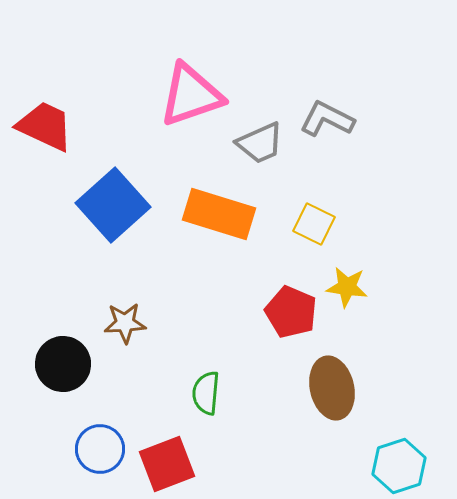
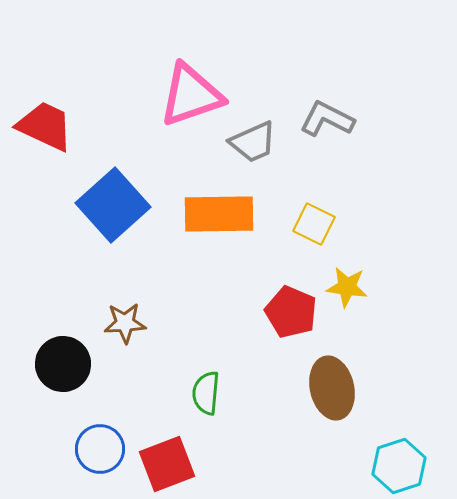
gray trapezoid: moved 7 px left, 1 px up
orange rectangle: rotated 18 degrees counterclockwise
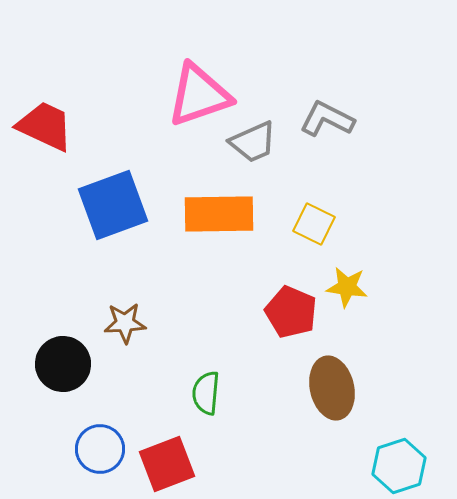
pink triangle: moved 8 px right
blue square: rotated 22 degrees clockwise
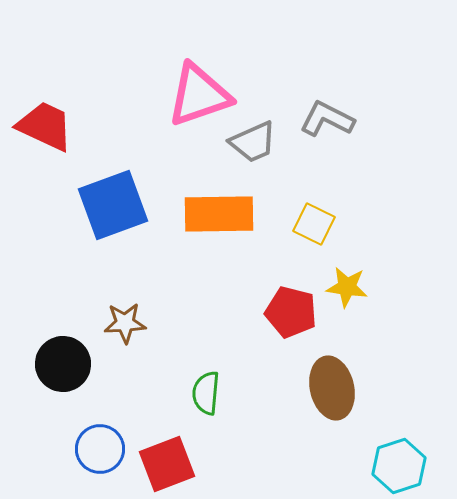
red pentagon: rotated 9 degrees counterclockwise
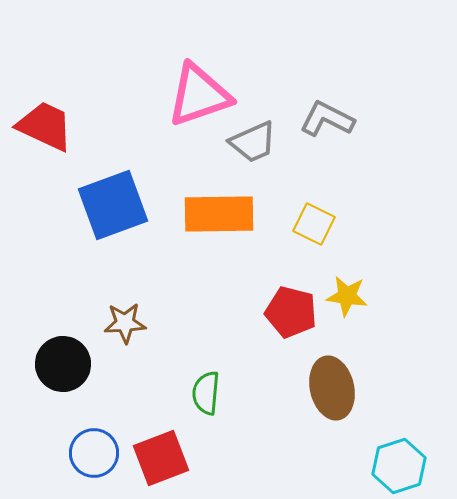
yellow star: moved 9 px down
blue circle: moved 6 px left, 4 px down
red square: moved 6 px left, 6 px up
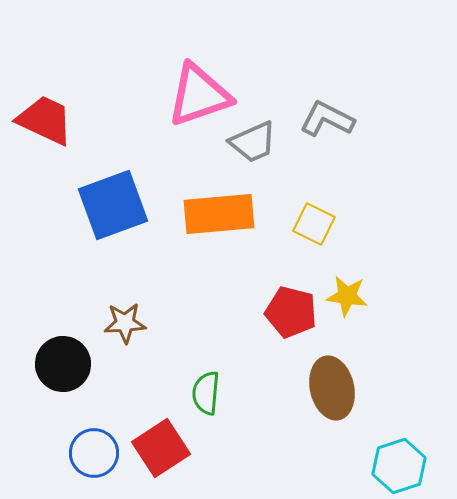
red trapezoid: moved 6 px up
orange rectangle: rotated 4 degrees counterclockwise
red square: moved 10 px up; rotated 12 degrees counterclockwise
